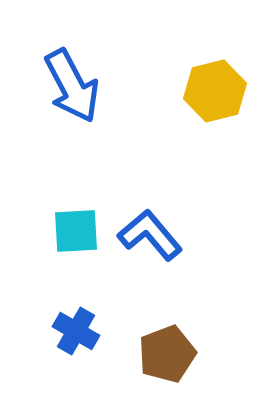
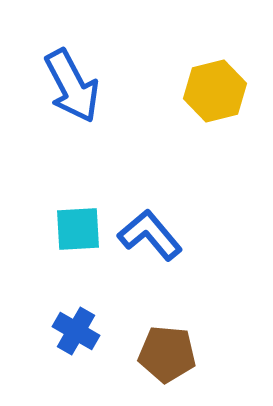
cyan square: moved 2 px right, 2 px up
brown pentagon: rotated 26 degrees clockwise
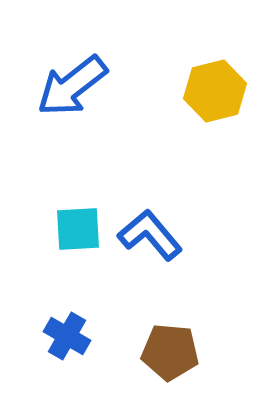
blue arrow: rotated 80 degrees clockwise
blue cross: moved 9 px left, 5 px down
brown pentagon: moved 3 px right, 2 px up
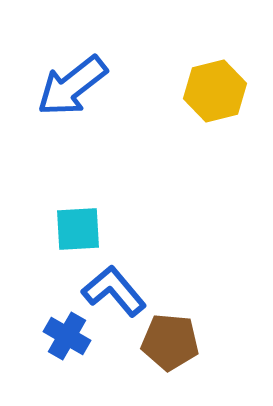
blue L-shape: moved 36 px left, 56 px down
brown pentagon: moved 10 px up
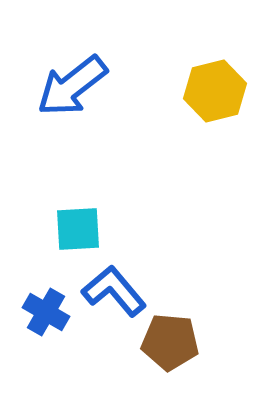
blue cross: moved 21 px left, 24 px up
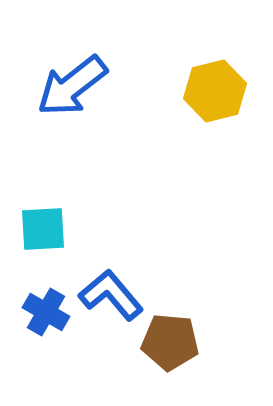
cyan square: moved 35 px left
blue L-shape: moved 3 px left, 4 px down
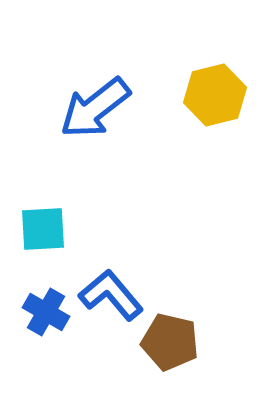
blue arrow: moved 23 px right, 22 px down
yellow hexagon: moved 4 px down
brown pentagon: rotated 8 degrees clockwise
